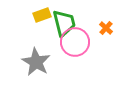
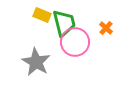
yellow rectangle: rotated 42 degrees clockwise
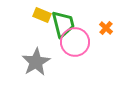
green trapezoid: moved 1 px left, 1 px down
gray star: rotated 12 degrees clockwise
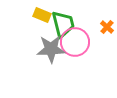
orange cross: moved 1 px right, 1 px up
gray star: moved 15 px right, 13 px up; rotated 28 degrees clockwise
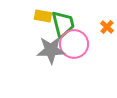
yellow rectangle: moved 1 px right, 1 px down; rotated 12 degrees counterclockwise
pink circle: moved 1 px left, 2 px down
gray star: moved 1 px down
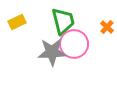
yellow rectangle: moved 26 px left, 6 px down; rotated 36 degrees counterclockwise
green trapezoid: moved 3 px up
gray star: moved 1 px right, 2 px down
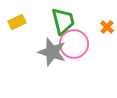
gray star: rotated 20 degrees clockwise
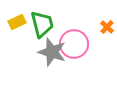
green trapezoid: moved 21 px left, 3 px down
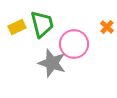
yellow rectangle: moved 5 px down
gray star: moved 11 px down
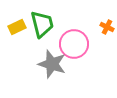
orange cross: rotated 16 degrees counterclockwise
gray star: moved 1 px down
